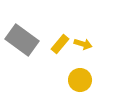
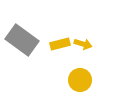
yellow rectangle: rotated 36 degrees clockwise
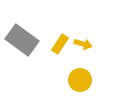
yellow rectangle: rotated 42 degrees counterclockwise
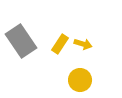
gray rectangle: moved 1 px left, 1 px down; rotated 20 degrees clockwise
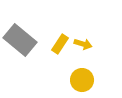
gray rectangle: moved 1 px left, 1 px up; rotated 16 degrees counterclockwise
yellow circle: moved 2 px right
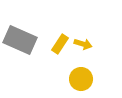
gray rectangle: rotated 16 degrees counterclockwise
yellow circle: moved 1 px left, 1 px up
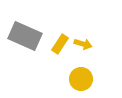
gray rectangle: moved 5 px right, 4 px up
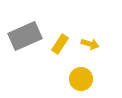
gray rectangle: rotated 48 degrees counterclockwise
yellow arrow: moved 7 px right
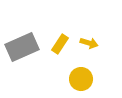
gray rectangle: moved 3 px left, 11 px down
yellow arrow: moved 1 px left, 1 px up
